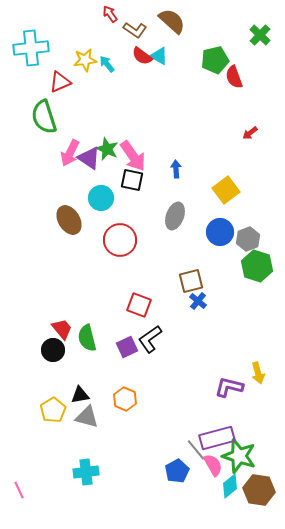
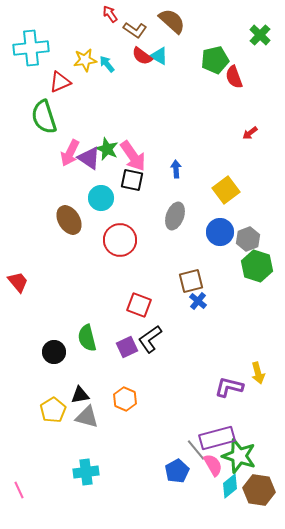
red trapezoid at (62, 329): moved 44 px left, 47 px up
black circle at (53, 350): moved 1 px right, 2 px down
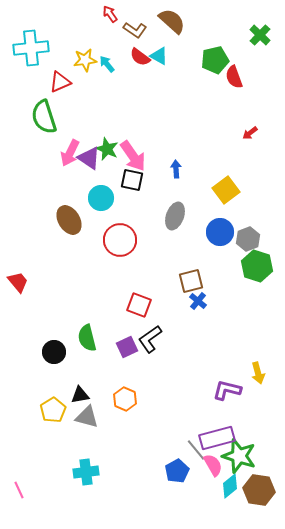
red semicircle at (142, 56): moved 2 px left, 1 px down
purple L-shape at (229, 387): moved 2 px left, 3 px down
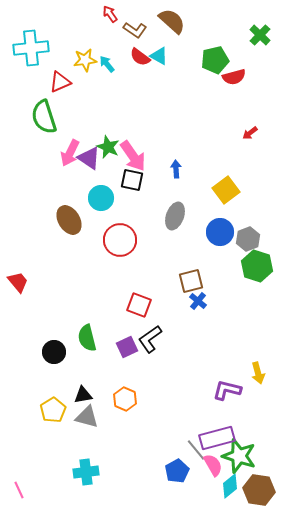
red semicircle at (234, 77): rotated 85 degrees counterclockwise
green star at (107, 149): moved 1 px right, 2 px up
black triangle at (80, 395): moved 3 px right
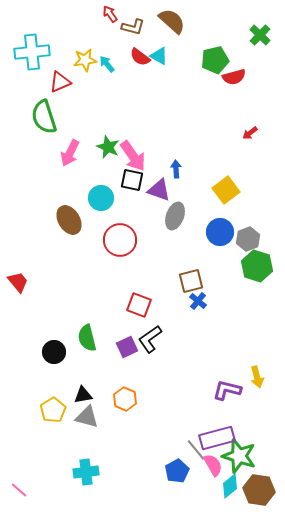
brown L-shape at (135, 30): moved 2 px left, 3 px up; rotated 20 degrees counterclockwise
cyan cross at (31, 48): moved 1 px right, 4 px down
purple triangle at (89, 158): moved 70 px right, 32 px down; rotated 15 degrees counterclockwise
yellow arrow at (258, 373): moved 1 px left, 4 px down
pink line at (19, 490): rotated 24 degrees counterclockwise
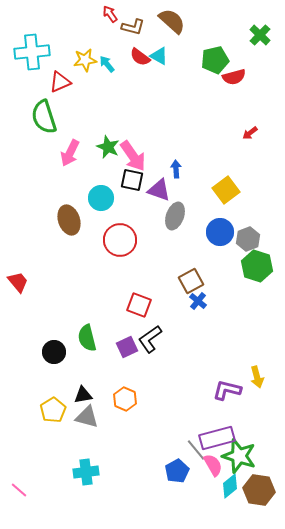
brown ellipse at (69, 220): rotated 12 degrees clockwise
brown square at (191, 281): rotated 15 degrees counterclockwise
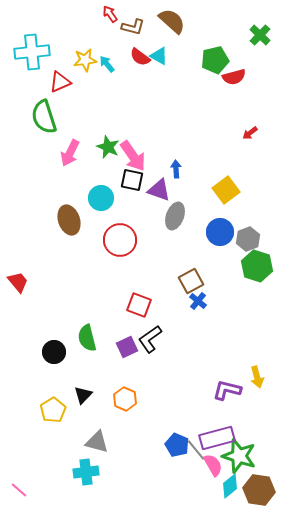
black triangle at (83, 395): rotated 36 degrees counterclockwise
gray triangle at (87, 417): moved 10 px right, 25 px down
blue pentagon at (177, 471): moved 26 px up; rotated 20 degrees counterclockwise
